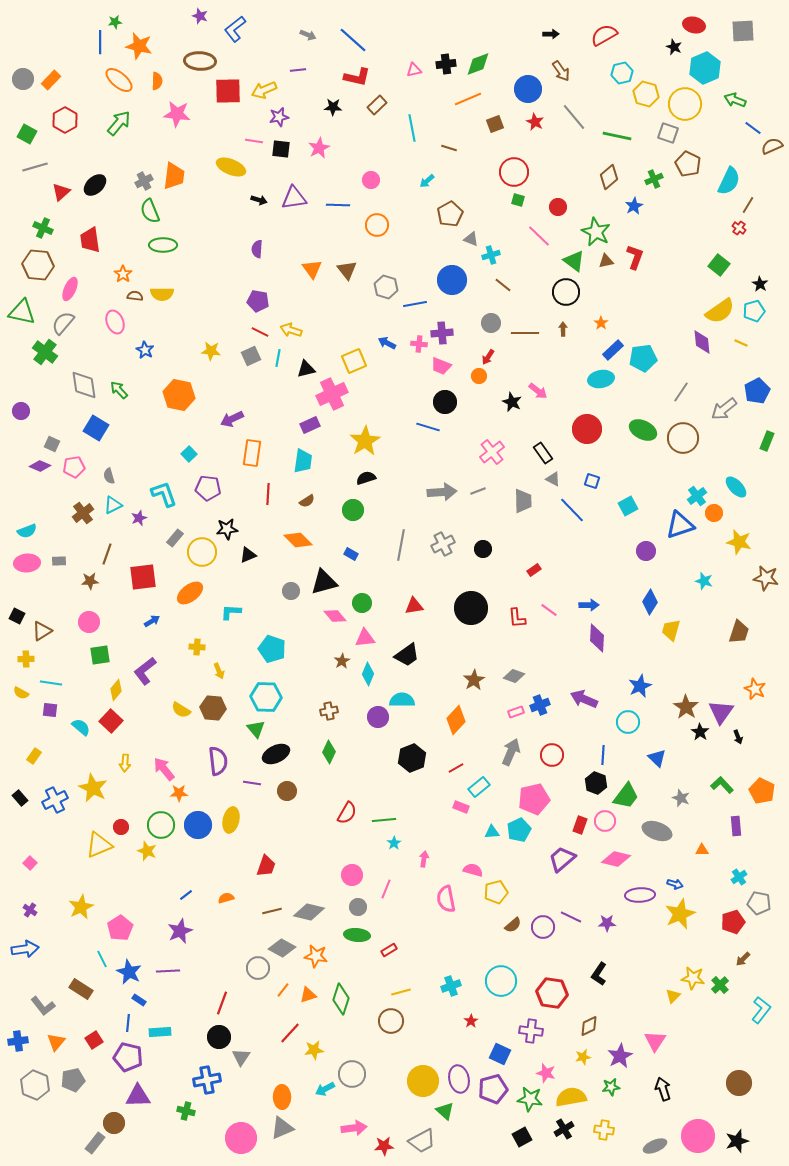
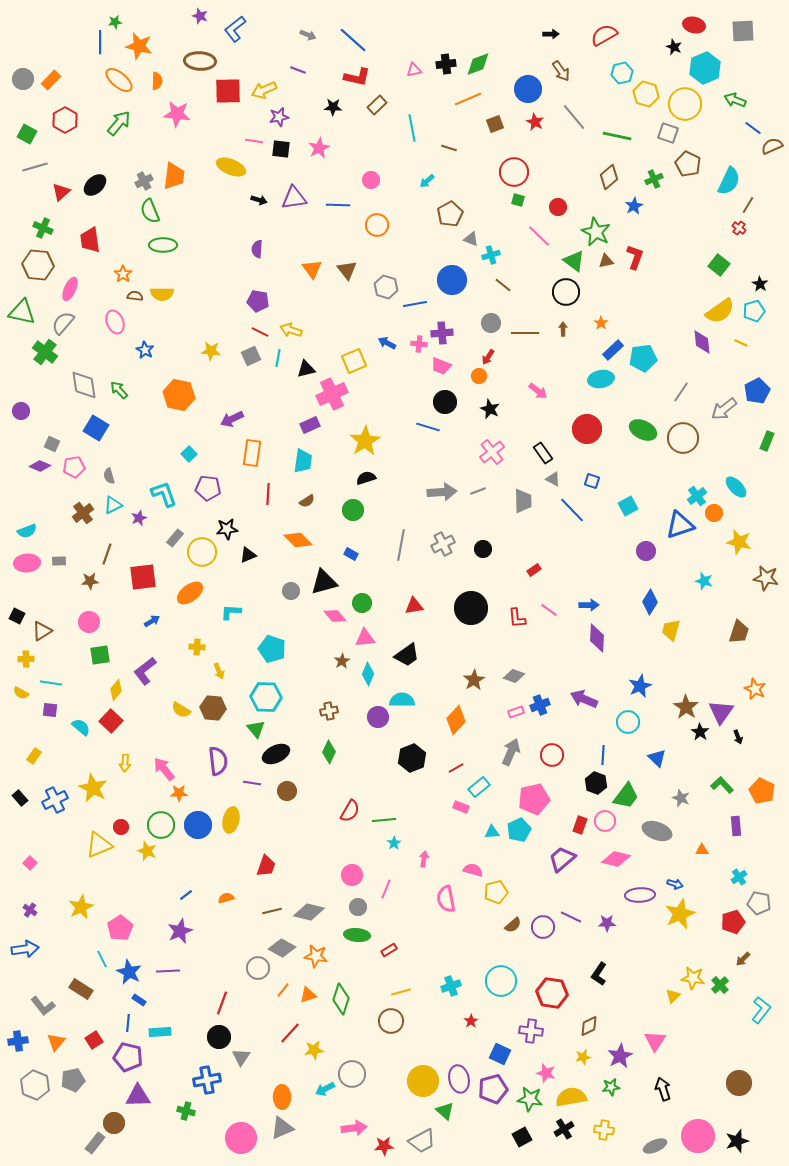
purple line at (298, 70): rotated 28 degrees clockwise
black star at (512, 402): moved 22 px left, 7 px down
red semicircle at (347, 813): moved 3 px right, 2 px up
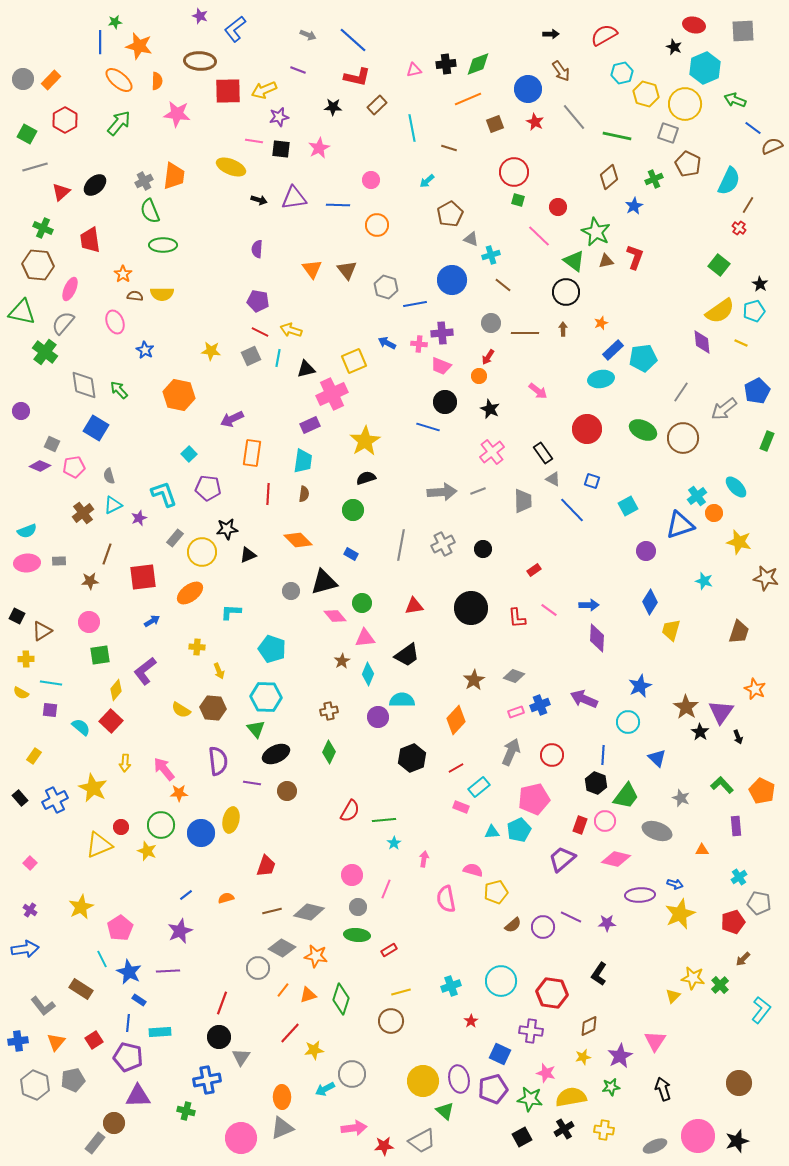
orange star at (601, 323): rotated 16 degrees clockwise
brown semicircle at (307, 501): moved 3 px left, 7 px up; rotated 49 degrees counterclockwise
blue circle at (198, 825): moved 3 px right, 8 px down
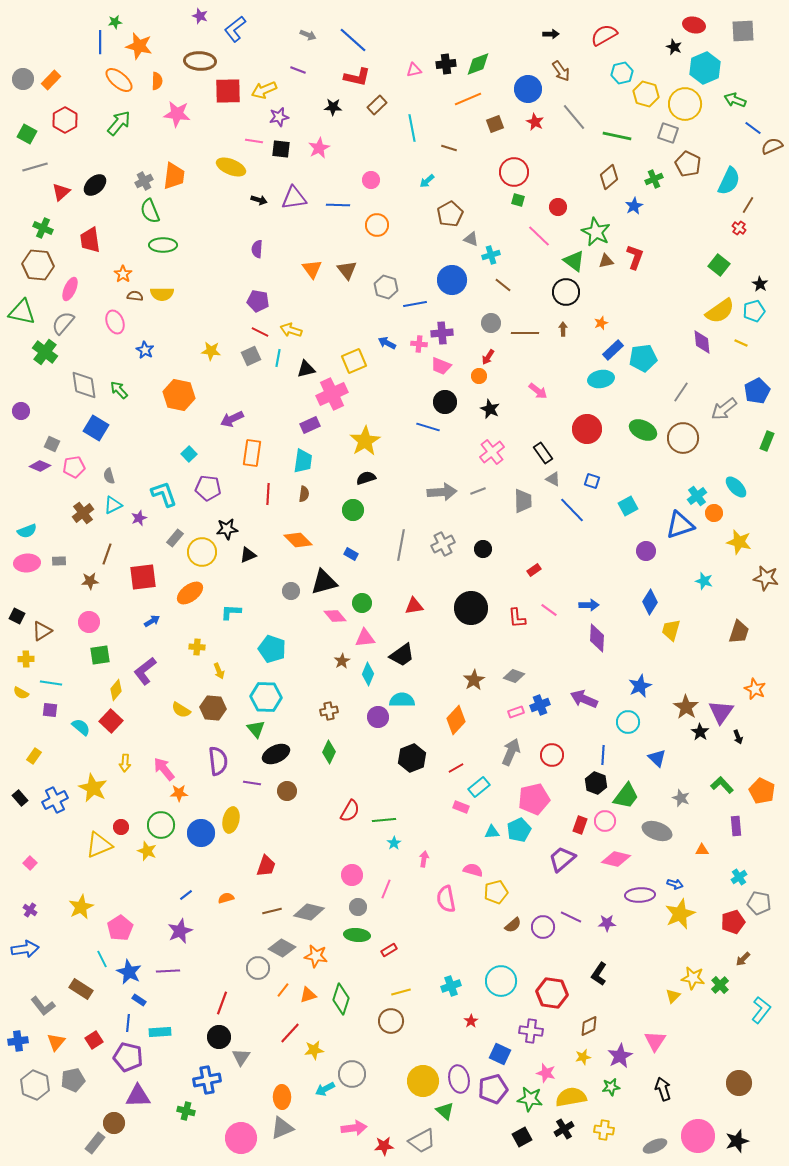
black trapezoid at (407, 655): moved 5 px left
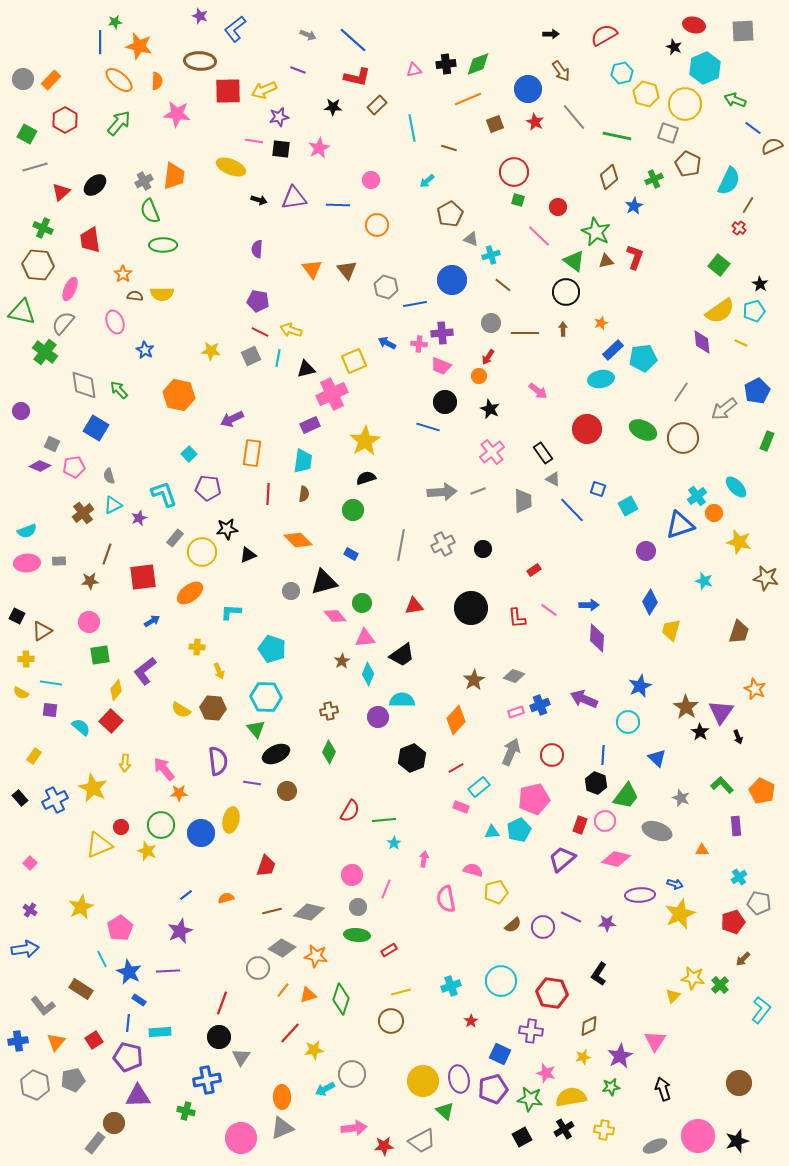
blue square at (592, 481): moved 6 px right, 8 px down
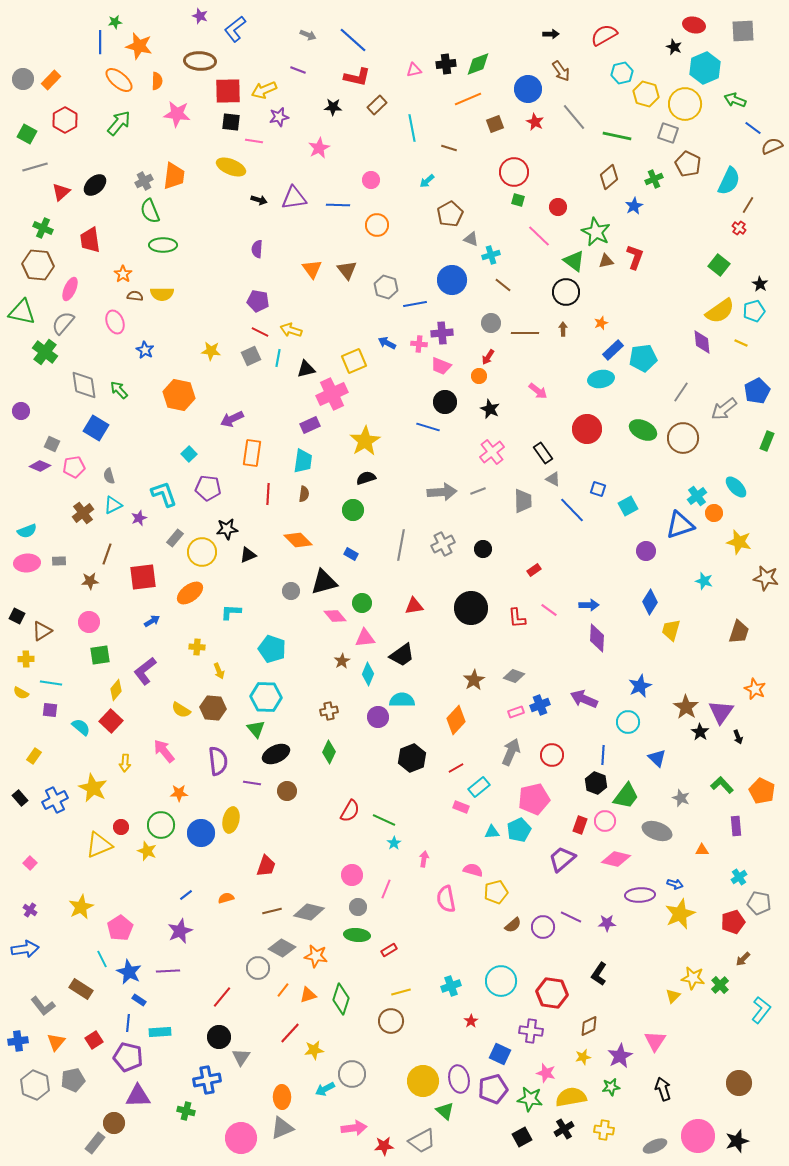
black square at (281, 149): moved 50 px left, 27 px up
pink arrow at (164, 769): moved 18 px up
green line at (384, 820): rotated 30 degrees clockwise
red line at (222, 1003): moved 6 px up; rotated 20 degrees clockwise
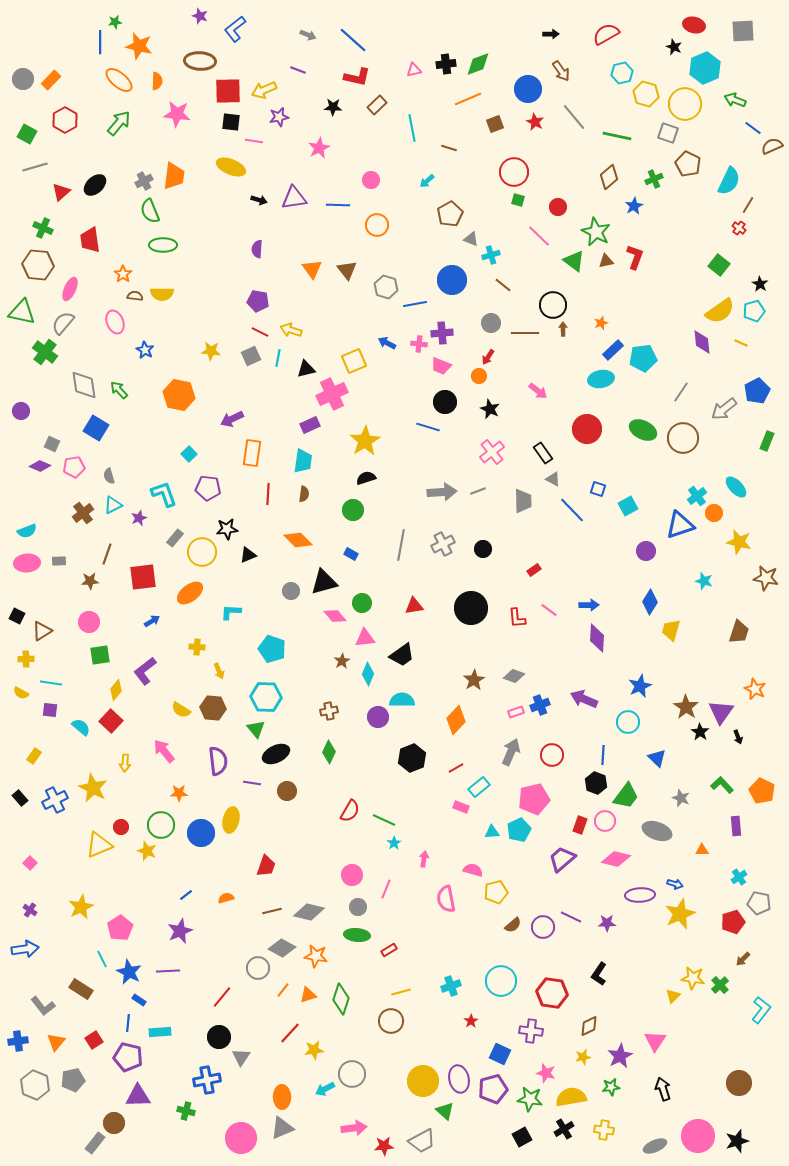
red semicircle at (604, 35): moved 2 px right, 1 px up
black circle at (566, 292): moved 13 px left, 13 px down
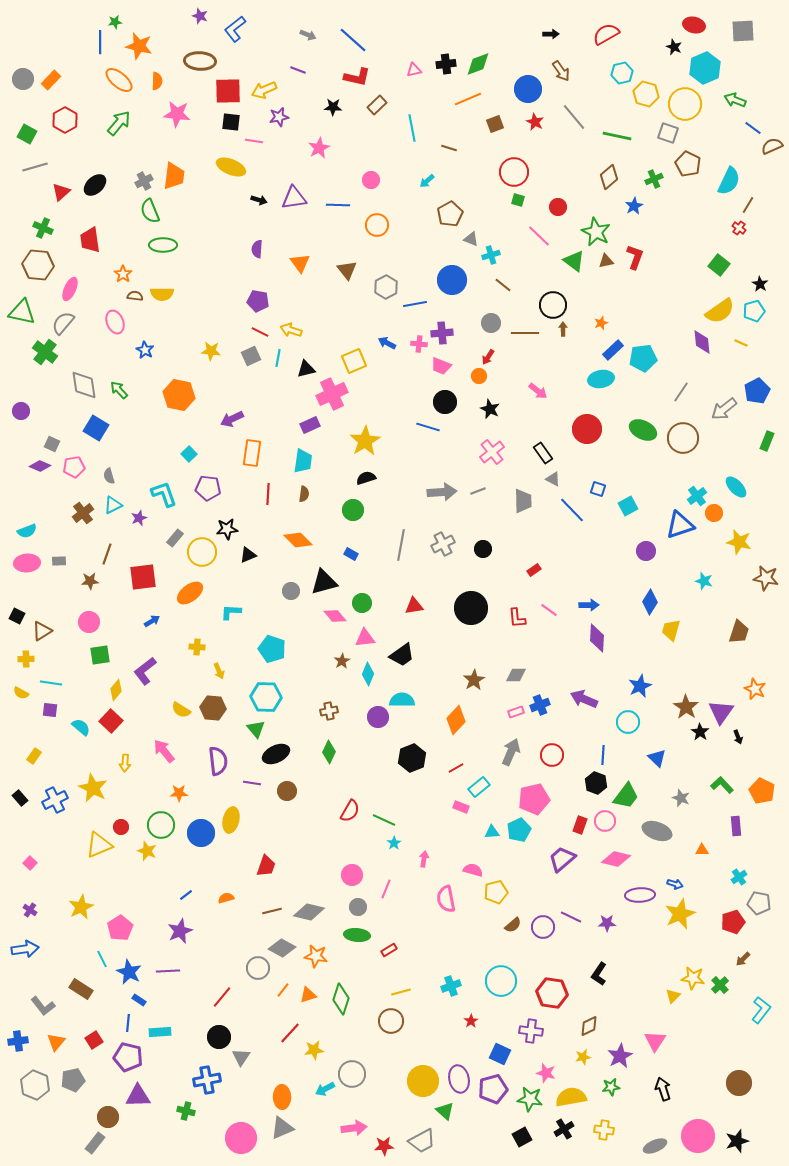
orange triangle at (312, 269): moved 12 px left, 6 px up
gray hexagon at (386, 287): rotated 15 degrees clockwise
gray diamond at (514, 676): moved 2 px right, 1 px up; rotated 20 degrees counterclockwise
brown circle at (114, 1123): moved 6 px left, 6 px up
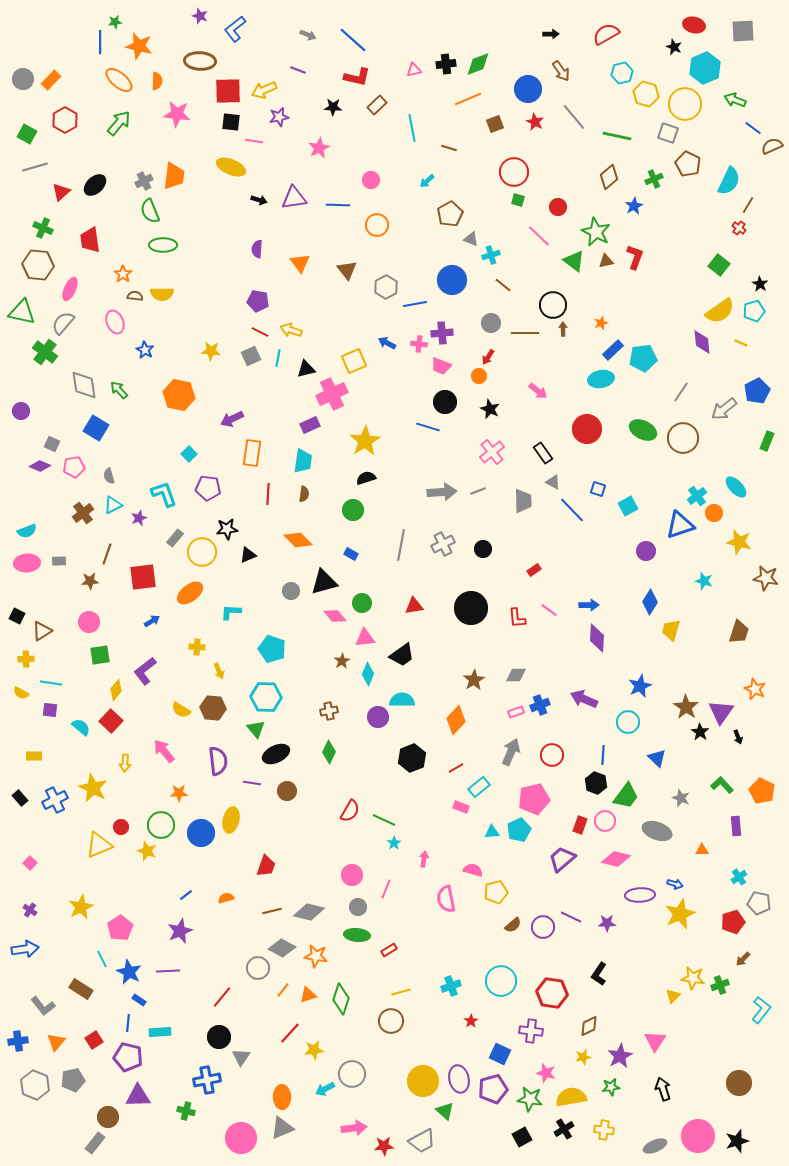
gray triangle at (553, 479): moved 3 px down
yellow rectangle at (34, 756): rotated 56 degrees clockwise
green cross at (720, 985): rotated 24 degrees clockwise
